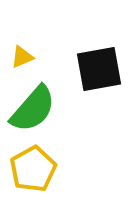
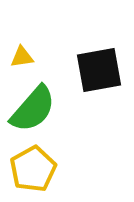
yellow triangle: rotated 15 degrees clockwise
black square: moved 1 px down
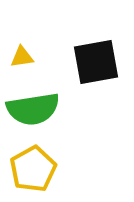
black square: moved 3 px left, 8 px up
green semicircle: rotated 40 degrees clockwise
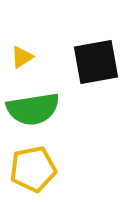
yellow triangle: rotated 25 degrees counterclockwise
yellow pentagon: rotated 18 degrees clockwise
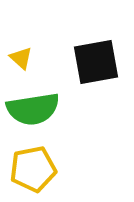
yellow triangle: moved 1 px left, 1 px down; rotated 45 degrees counterclockwise
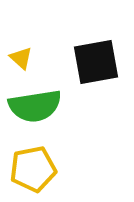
green semicircle: moved 2 px right, 3 px up
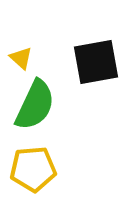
green semicircle: moved 1 px up; rotated 56 degrees counterclockwise
yellow pentagon: rotated 6 degrees clockwise
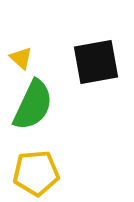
green semicircle: moved 2 px left
yellow pentagon: moved 3 px right, 4 px down
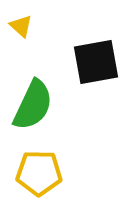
yellow triangle: moved 32 px up
yellow pentagon: moved 3 px right; rotated 6 degrees clockwise
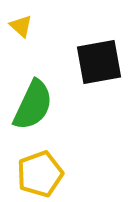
black square: moved 3 px right
yellow pentagon: moved 1 px right, 1 px down; rotated 21 degrees counterclockwise
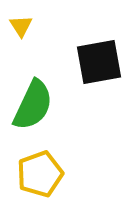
yellow triangle: rotated 15 degrees clockwise
